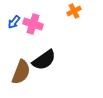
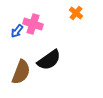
orange cross: moved 2 px right, 2 px down; rotated 24 degrees counterclockwise
blue arrow: moved 3 px right, 9 px down
black semicircle: moved 5 px right
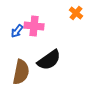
pink cross: moved 1 px right, 2 px down; rotated 12 degrees counterclockwise
brown semicircle: rotated 10 degrees counterclockwise
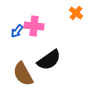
brown semicircle: moved 2 px right, 2 px down; rotated 140 degrees clockwise
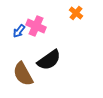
pink cross: moved 2 px right; rotated 18 degrees clockwise
blue arrow: moved 2 px right
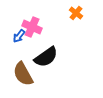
pink cross: moved 4 px left, 1 px down
blue arrow: moved 5 px down
black semicircle: moved 3 px left, 3 px up
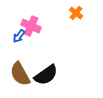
pink cross: moved 1 px left, 1 px up
black semicircle: moved 18 px down
brown semicircle: moved 3 px left
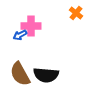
pink cross: rotated 24 degrees counterclockwise
blue arrow: moved 1 px right, 1 px up; rotated 24 degrees clockwise
black semicircle: rotated 40 degrees clockwise
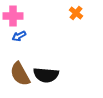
pink cross: moved 18 px left, 10 px up
blue arrow: moved 1 px left, 1 px down
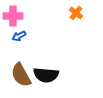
brown semicircle: moved 1 px right, 1 px down
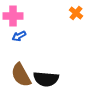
black semicircle: moved 4 px down
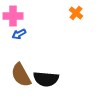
blue arrow: moved 2 px up
